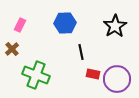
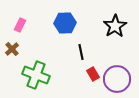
red rectangle: rotated 48 degrees clockwise
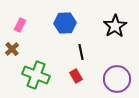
red rectangle: moved 17 px left, 2 px down
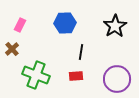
black line: rotated 21 degrees clockwise
red rectangle: rotated 64 degrees counterclockwise
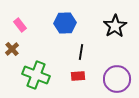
pink rectangle: rotated 64 degrees counterclockwise
red rectangle: moved 2 px right
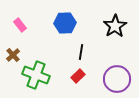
brown cross: moved 1 px right, 6 px down
red rectangle: rotated 40 degrees counterclockwise
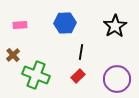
pink rectangle: rotated 56 degrees counterclockwise
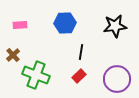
black star: rotated 25 degrees clockwise
red rectangle: moved 1 px right
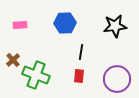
brown cross: moved 5 px down
red rectangle: rotated 40 degrees counterclockwise
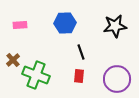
black line: rotated 28 degrees counterclockwise
